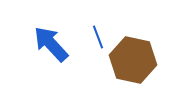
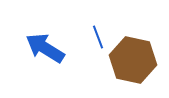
blue arrow: moved 6 px left, 4 px down; rotated 15 degrees counterclockwise
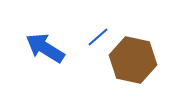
blue line: rotated 70 degrees clockwise
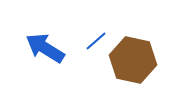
blue line: moved 2 px left, 4 px down
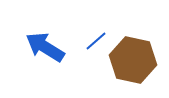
blue arrow: moved 1 px up
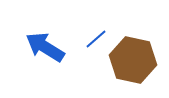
blue line: moved 2 px up
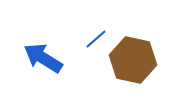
blue arrow: moved 2 px left, 11 px down
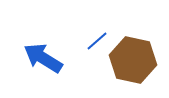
blue line: moved 1 px right, 2 px down
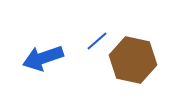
blue arrow: rotated 51 degrees counterclockwise
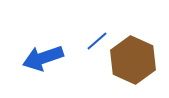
brown hexagon: rotated 12 degrees clockwise
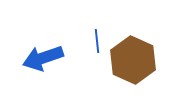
blue line: rotated 55 degrees counterclockwise
